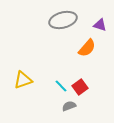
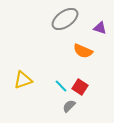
gray ellipse: moved 2 px right, 1 px up; rotated 20 degrees counterclockwise
purple triangle: moved 3 px down
orange semicircle: moved 4 px left, 3 px down; rotated 72 degrees clockwise
red square: rotated 21 degrees counterclockwise
gray semicircle: rotated 24 degrees counterclockwise
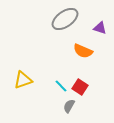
gray semicircle: rotated 16 degrees counterclockwise
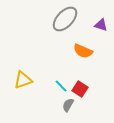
gray ellipse: rotated 12 degrees counterclockwise
purple triangle: moved 1 px right, 3 px up
red square: moved 2 px down
gray semicircle: moved 1 px left, 1 px up
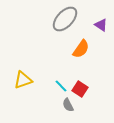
purple triangle: rotated 16 degrees clockwise
orange semicircle: moved 2 px left, 2 px up; rotated 78 degrees counterclockwise
gray semicircle: rotated 56 degrees counterclockwise
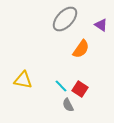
yellow triangle: rotated 30 degrees clockwise
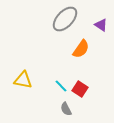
gray semicircle: moved 2 px left, 4 px down
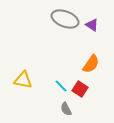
gray ellipse: rotated 68 degrees clockwise
purple triangle: moved 9 px left
orange semicircle: moved 10 px right, 15 px down
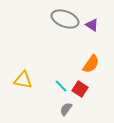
gray semicircle: rotated 64 degrees clockwise
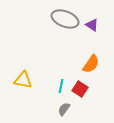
cyan line: rotated 56 degrees clockwise
gray semicircle: moved 2 px left
